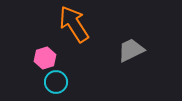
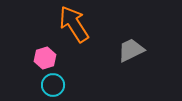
cyan circle: moved 3 px left, 3 px down
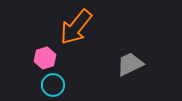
orange arrow: moved 2 px right, 3 px down; rotated 108 degrees counterclockwise
gray trapezoid: moved 1 px left, 14 px down
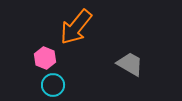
pink hexagon: rotated 20 degrees counterclockwise
gray trapezoid: rotated 56 degrees clockwise
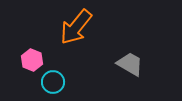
pink hexagon: moved 13 px left, 2 px down
cyan circle: moved 3 px up
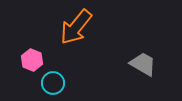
gray trapezoid: moved 13 px right
cyan circle: moved 1 px down
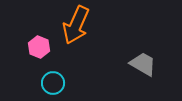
orange arrow: moved 2 px up; rotated 15 degrees counterclockwise
pink hexagon: moved 7 px right, 13 px up
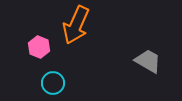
gray trapezoid: moved 5 px right, 3 px up
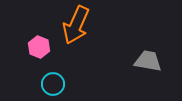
gray trapezoid: rotated 20 degrees counterclockwise
cyan circle: moved 1 px down
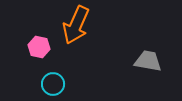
pink hexagon: rotated 10 degrees counterclockwise
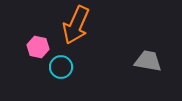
pink hexagon: moved 1 px left
cyan circle: moved 8 px right, 17 px up
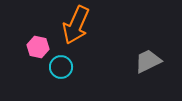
gray trapezoid: rotated 36 degrees counterclockwise
